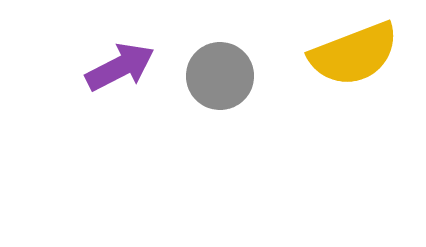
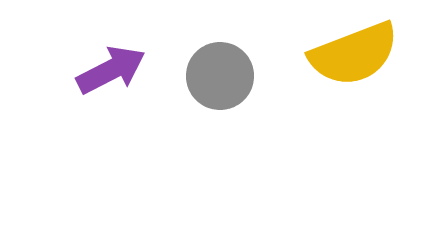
purple arrow: moved 9 px left, 3 px down
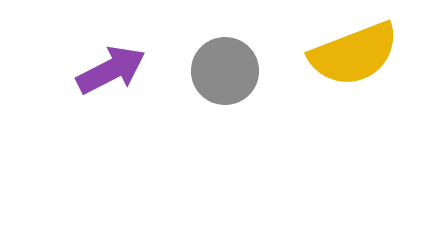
gray circle: moved 5 px right, 5 px up
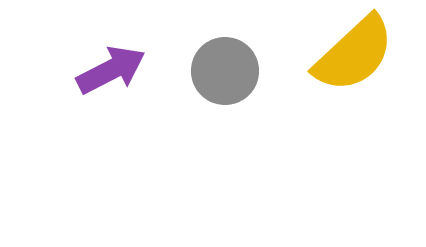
yellow semicircle: rotated 22 degrees counterclockwise
